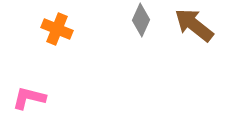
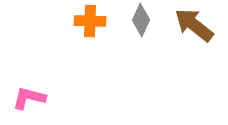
orange cross: moved 33 px right, 8 px up; rotated 20 degrees counterclockwise
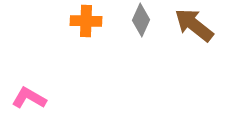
orange cross: moved 4 px left
pink L-shape: rotated 16 degrees clockwise
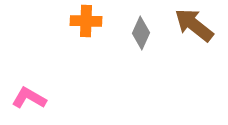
gray diamond: moved 13 px down
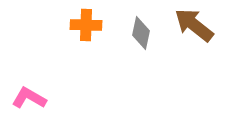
orange cross: moved 4 px down
gray diamond: rotated 12 degrees counterclockwise
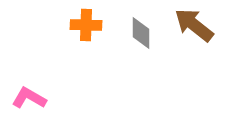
gray diamond: rotated 12 degrees counterclockwise
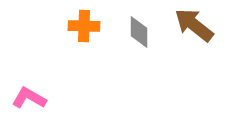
orange cross: moved 2 px left, 1 px down
gray diamond: moved 2 px left, 1 px up
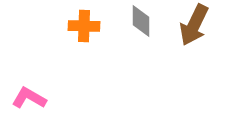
brown arrow: rotated 102 degrees counterclockwise
gray diamond: moved 2 px right, 11 px up
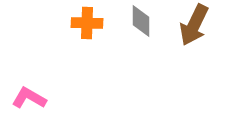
orange cross: moved 3 px right, 3 px up
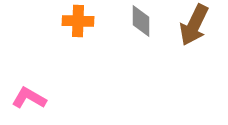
orange cross: moved 9 px left, 2 px up
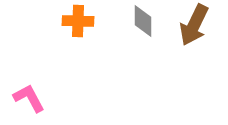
gray diamond: moved 2 px right
pink L-shape: rotated 32 degrees clockwise
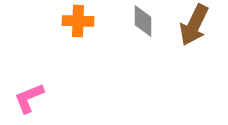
pink L-shape: rotated 84 degrees counterclockwise
